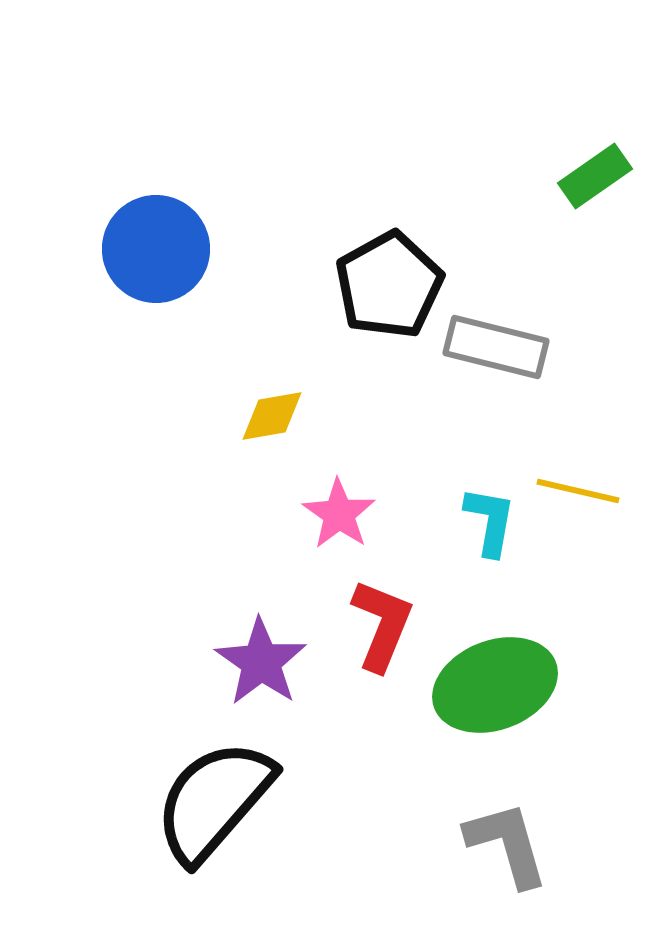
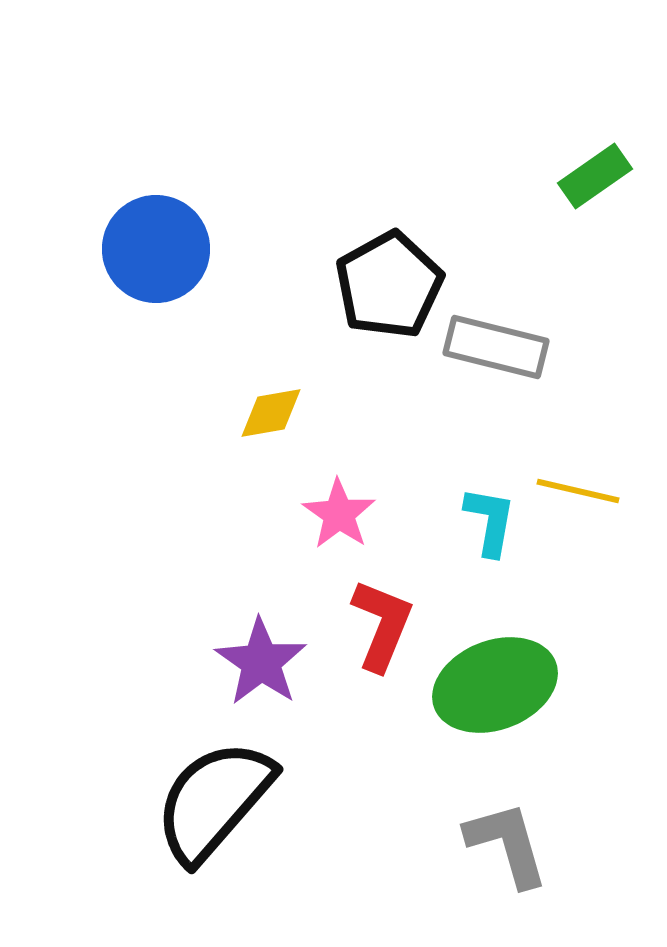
yellow diamond: moved 1 px left, 3 px up
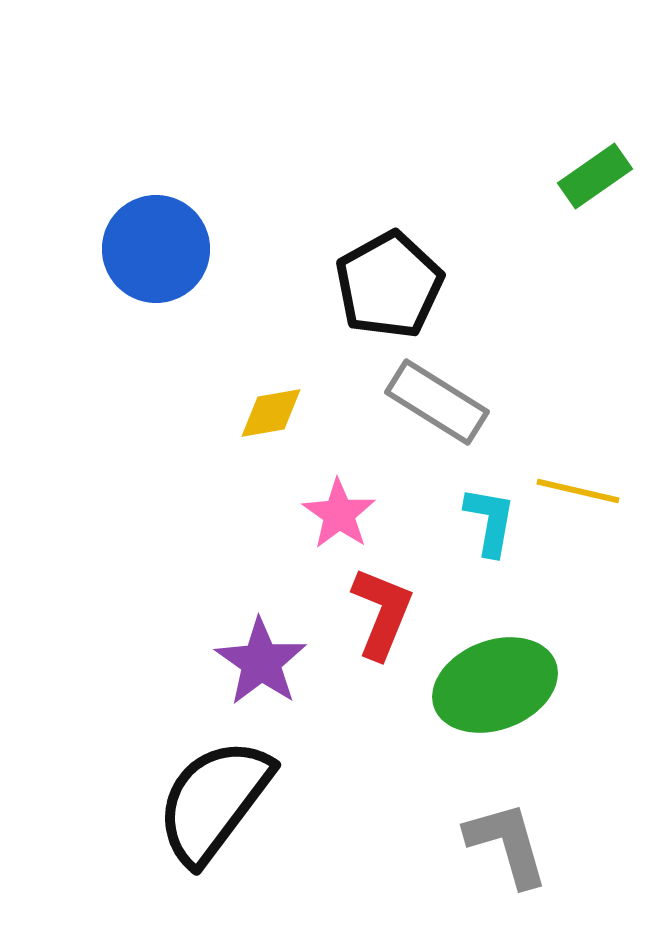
gray rectangle: moved 59 px left, 55 px down; rotated 18 degrees clockwise
red L-shape: moved 12 px up
black semicircle: rotated 4 degrees counterclockwise
